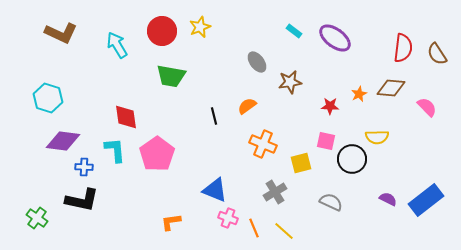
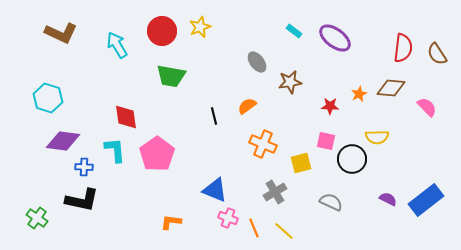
orange L-shape: rotated 15 degrees clockwise
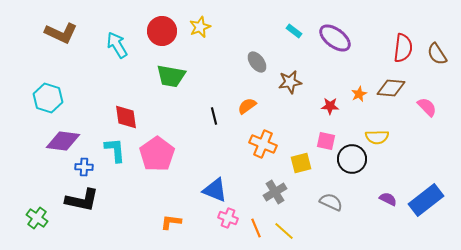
orange line: moved 2 px right
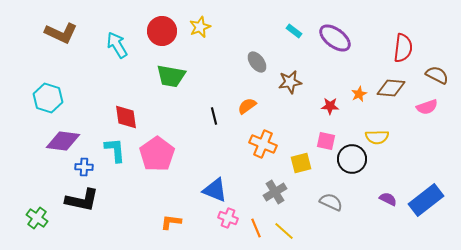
brown semicircle: moved 21 px down; rotated 150 degrees clockwise
pink semicircle: rotated 115 degrees clockwise
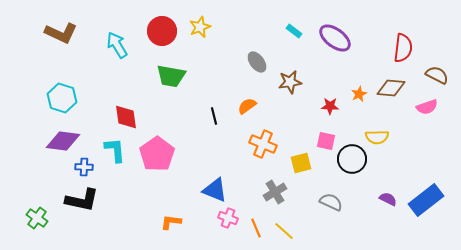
cyan hexagon: moved 14 px right
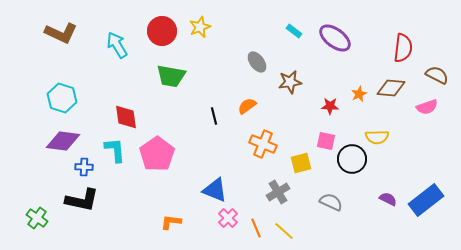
gray cross: moved 3 px right
pink cross: rotated 24 degrees clockwise
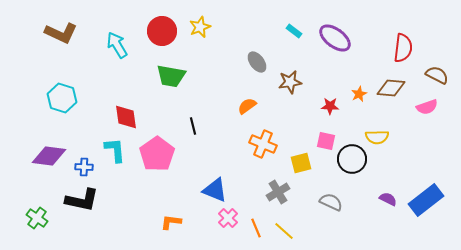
black line: moved 21 px left, 10 px down
purple diamond: moved 14 px left, 15 px down
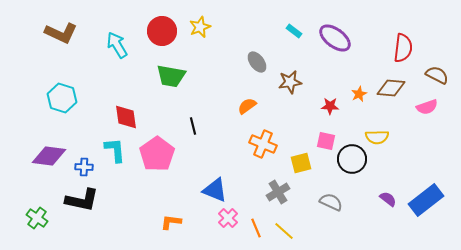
purple semicircle: rotated 12 degrees clockwise
